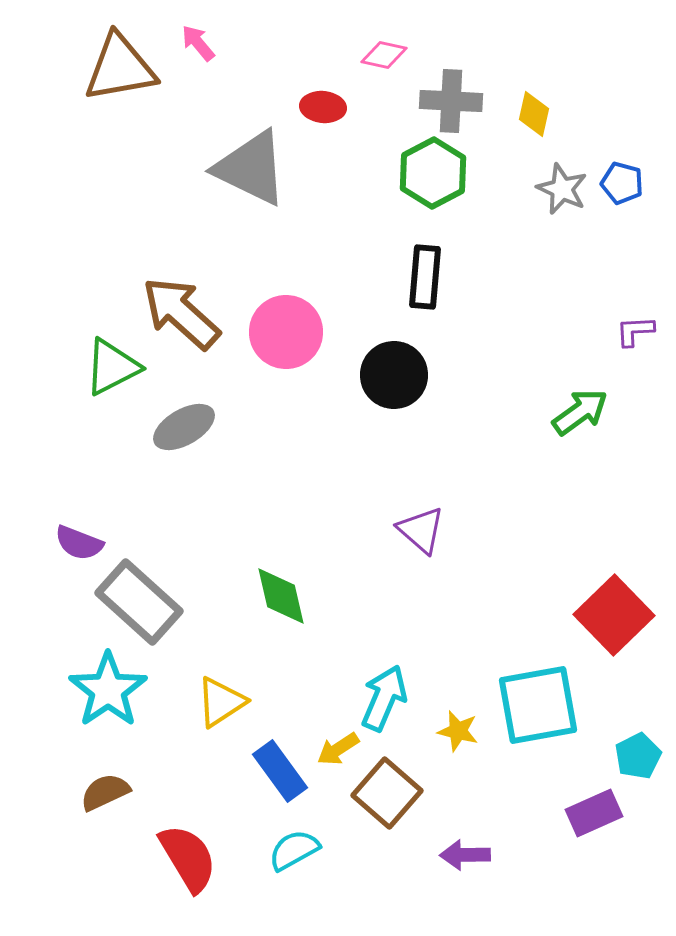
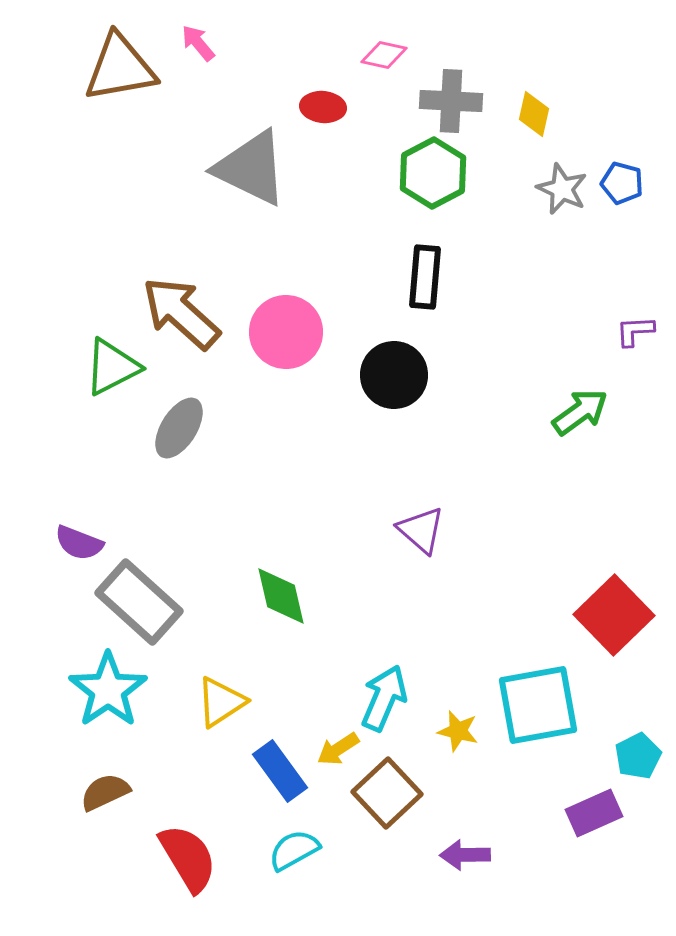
gray ellipse: moved 5 px left, 1 px down; rotated 28 degrees counterclockwise
brown square: rotated 6 degrees clockwise
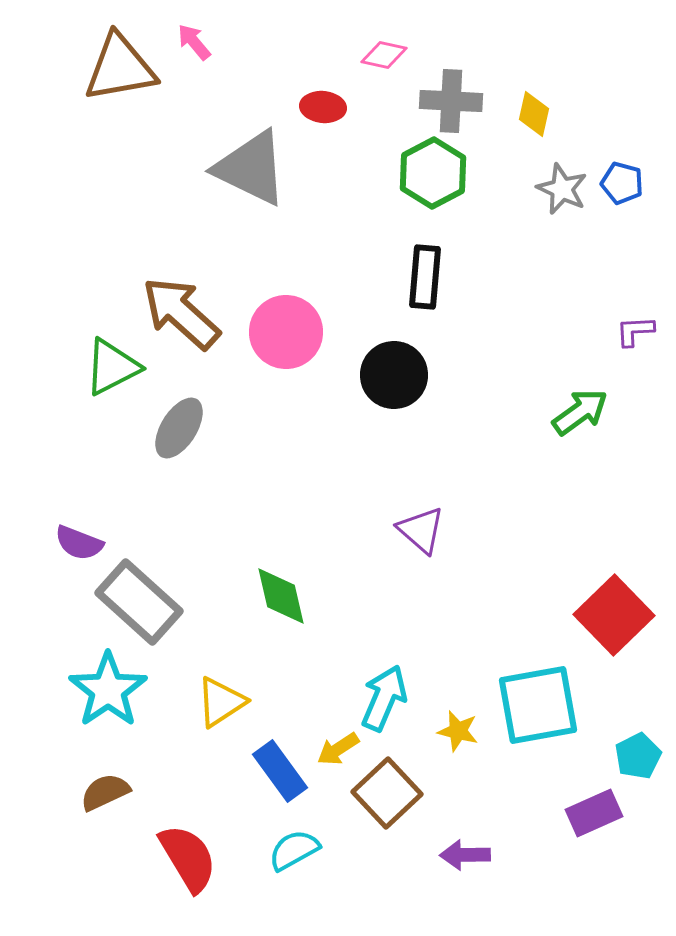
pink arrow: moved 4 px left, 1 px up
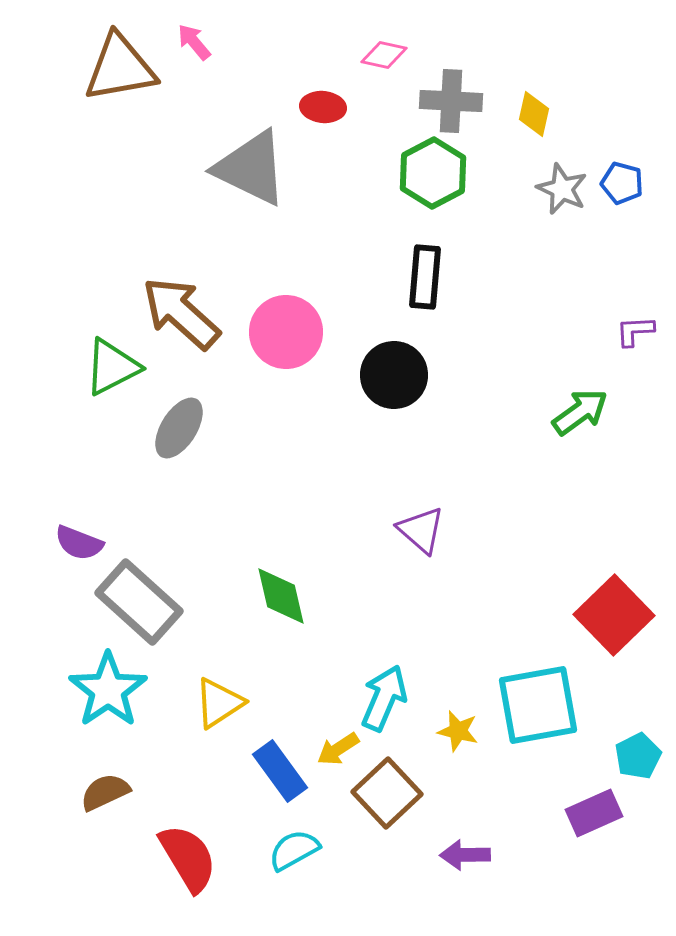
yellow triangle: moved 2 px left, 1 px down
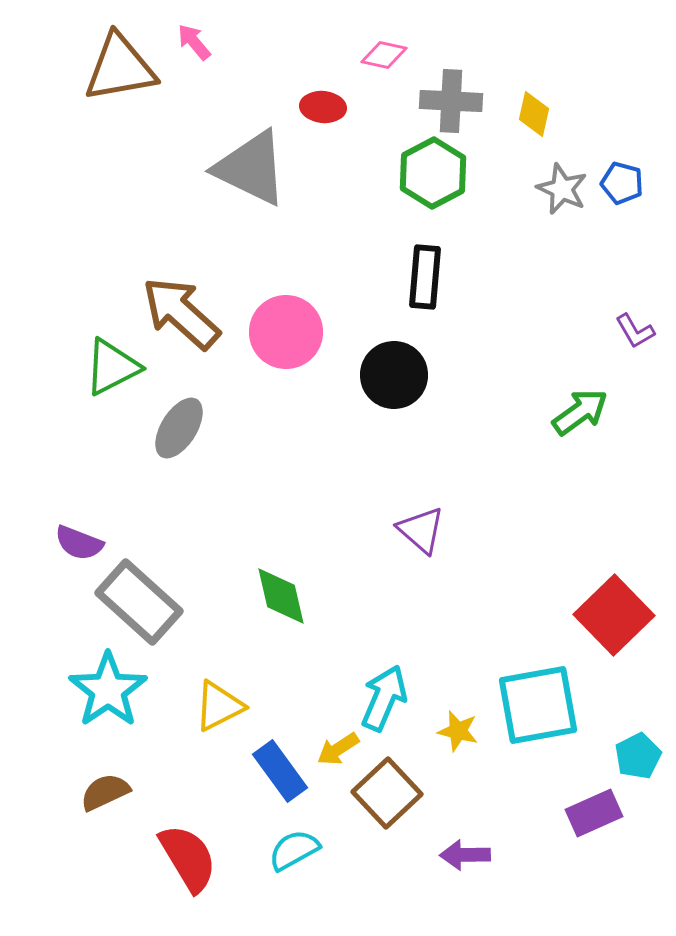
purple L-shape: rotated 117 degrees counterclockwise
yellow triangle: moved 3 px down; rotated 6 degrees clockwise
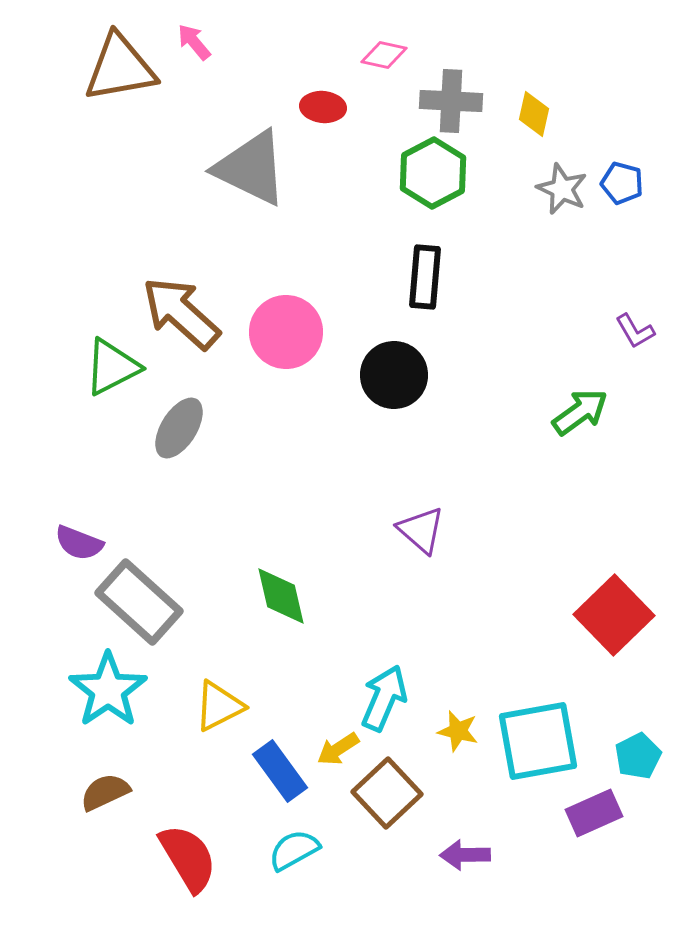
cyan square: moved 36 px down
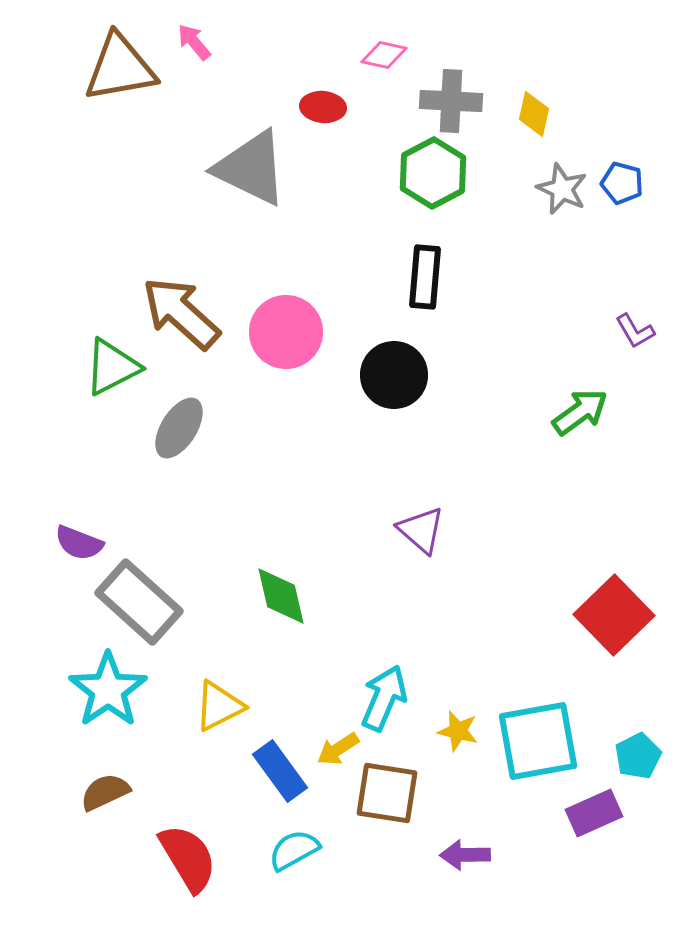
brown square: rotated 38 degrees counterclockwise
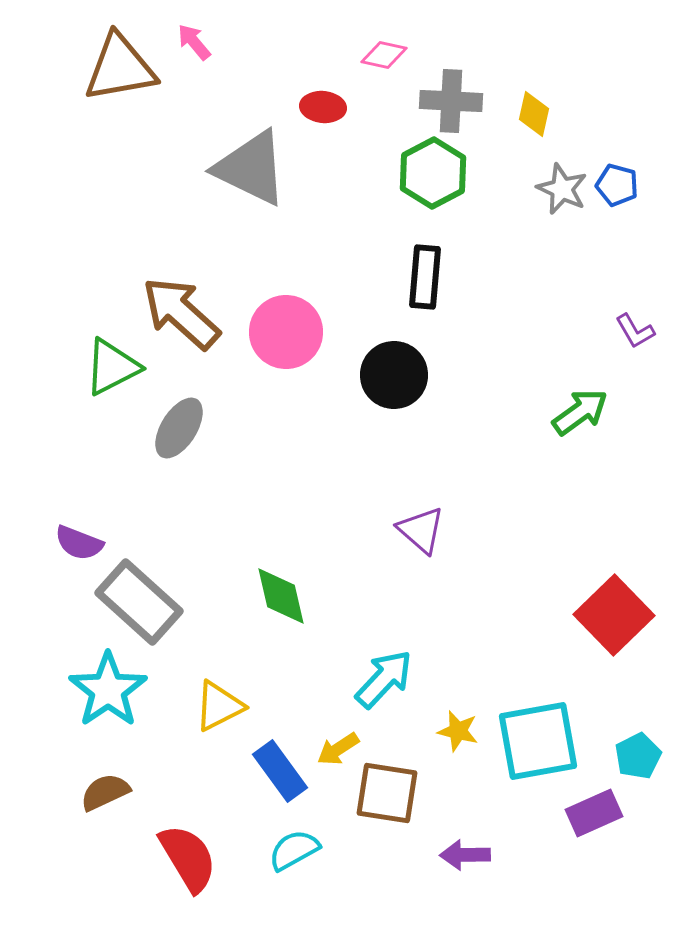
blue pentagon: moved 5 px left, 2 px down
cyan arrow: moved 19 px up; rotated 20 degrees clockwise
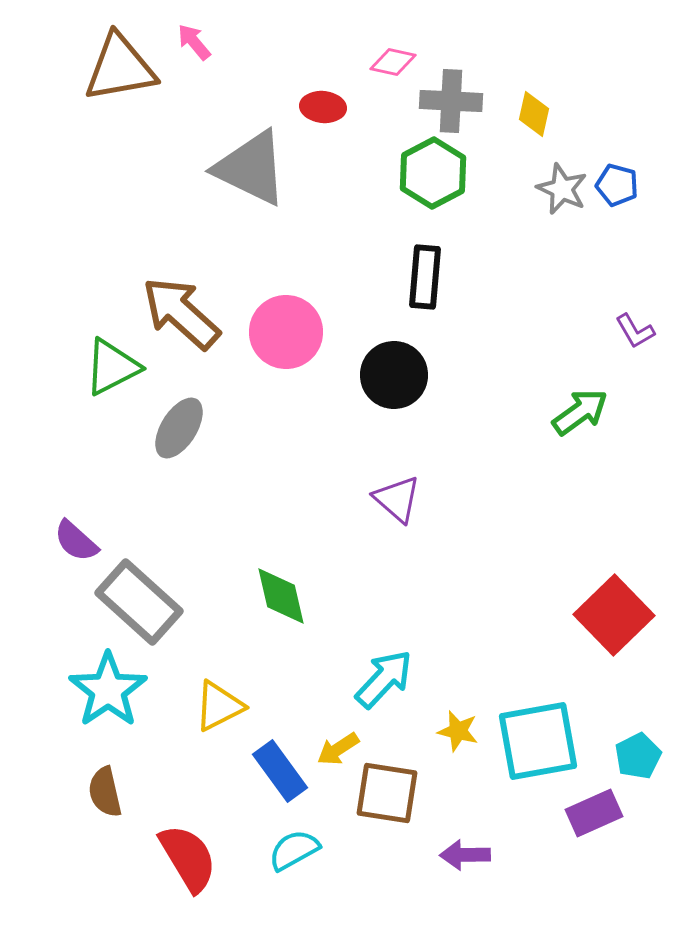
pink diamond: moved 9 px right, 7 px down
purple triangle: moved 24 px left, 31 px up
purple semicircle: moved 3 px left, 2 px up; rotated 21 degrees clockwise
brown semicircle: rotated 78 degrees counterclockwise
